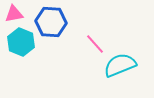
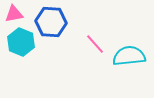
cyan semicircle: moved 9 px right, 9 px up; rotated 16 degrees clockwise
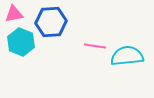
blue hexagon: rotated 8 degrees counterclockwise
pink line: moved 2 px down; rotated 40 degrees counterclockwise
cyan semicircle: moved 2 px left
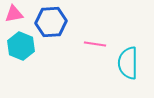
cyan hexagon: moved 4 px down
pink line: moved 2 px up
cyan semicircle: moved 1 px right, 7 px down; rotated 84 degrees counterclockwise
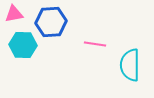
cyan hexagon: moved 2 px right, 1 px up; rotated 20 degrees counterclockwise
cyan semicircle: moved 2 px right, 2 px down
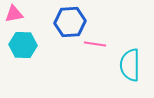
blue hexagon: moved 19 px right
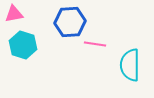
cyan hexagon: rotated 16 degrees clockwise
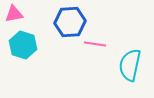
cyan semicircle: rotated 12 degrees clockwise
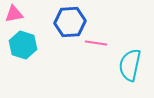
pink line: moved 1 px right, 1 px up
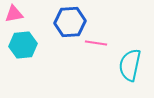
cyan hexagon: rotated 24 degrees counterclockwise
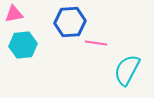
cyan semicircle: moved 3 px left, 5 px down; rotated 16 degrees clockwise
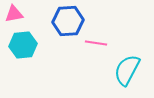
blue hexagon: moved 2 px left, 1 px up
